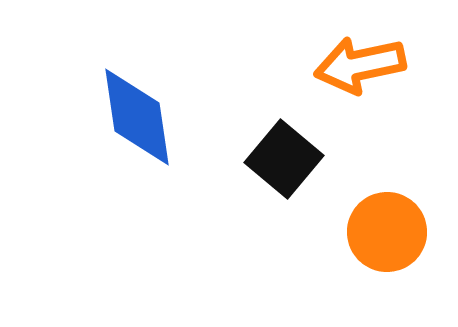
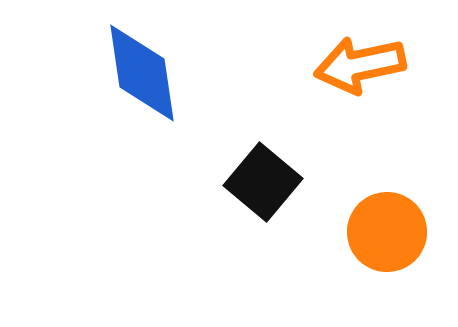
blue diamond: moved 5 px right, 44 px up
black square: moved 21 px left, 23 px down
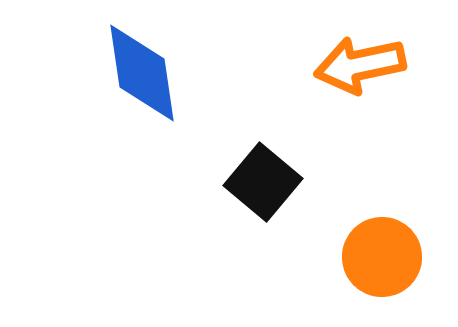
orange circle: moved 5 px left, 25 px down
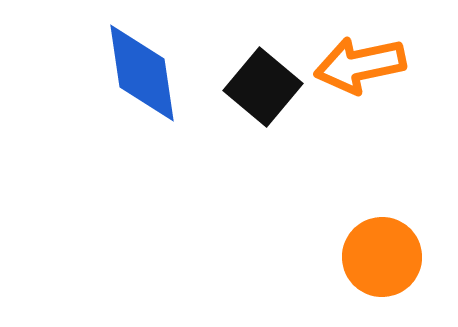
black square: moved 95 px up
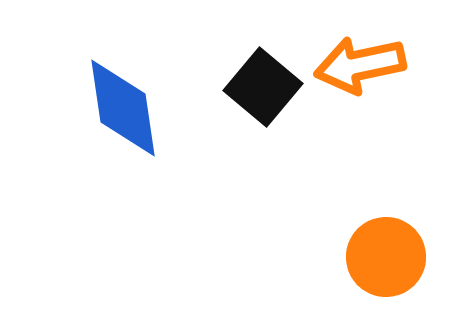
blue diamond: moved 19 px left, 35 px down
orange circle: moved 4 px right
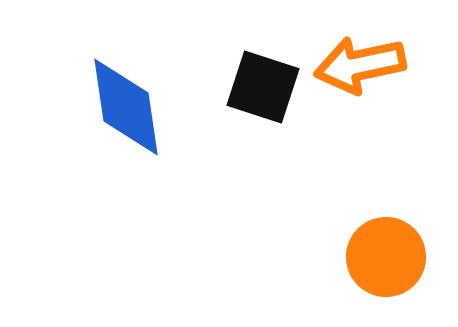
black square: rotated 22 degrees counterclockwise
blue diamond: moved 3 px right, 1 px up
